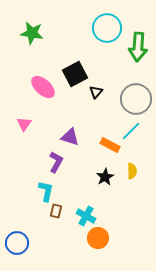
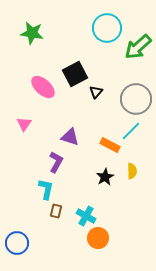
green arrow: rotated 44 degrees clockwise
cyan L-shape: moved 2 px up
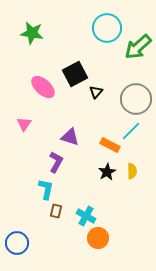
black star: moved 2 px right, 5 px up
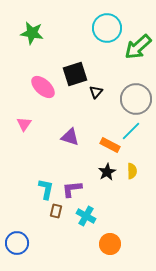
black square: rotated 10 degrees clockwise
purple L-shape: moved 16 px right, 27 px down; rotated 125 degrees counterclockwise
orange circle: moved 12 px right, 6 px down
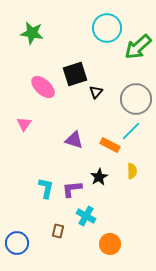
purple triangle: moved 4 px right, 3 px down
black star: moved 8 px left, 5 px down
cyan L-shape: moved 1 px up
brown rectangle: moved 2 px right, 20 px down
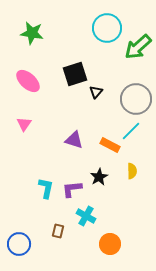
pink ellipse: moved 15 px left, 6 px up
blue circle: moved 2 px right, 1 px down
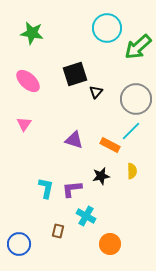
black star: moved 2 px right, 1 px up; rotated 18 degrees clockwise
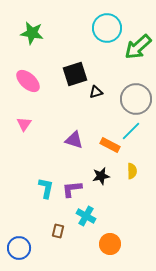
black triangle: rotated 32 degrees clockwise
blue circle: moved 4 px down
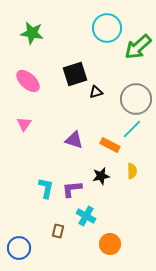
cyan line: moved 1 px right, 2 px up
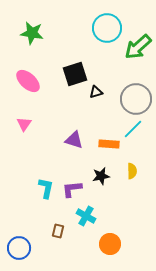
cyan line: moved 1 px right
orange rectangle: moved 1 px left, 1 px up; rotated 24 degrees counterclockwise
